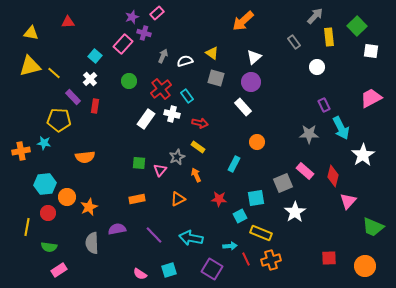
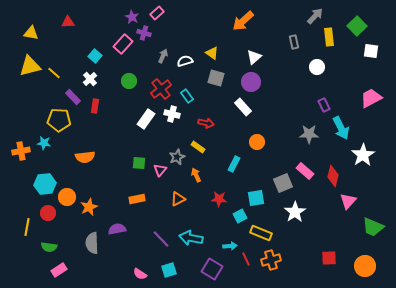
purple star at (132, 17): rotated 24 degrees counterclockwise
gray rectangle at (294, 42): rotated 24 degrees clockwise
red arrow at (200, 123): moved 6 px right
purple line at (154, 235): moved 7 px right, 4 px down
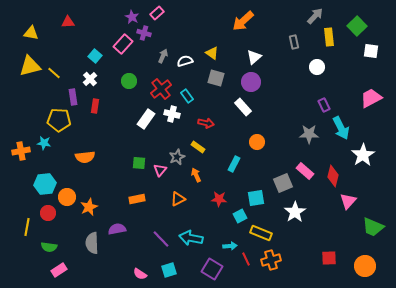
purple rectangle at (73, 97): rotated 35 degrees clockwise
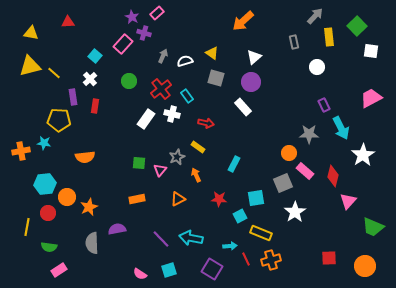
orange circle at (257, 142): moved 32 px right, 11 px down
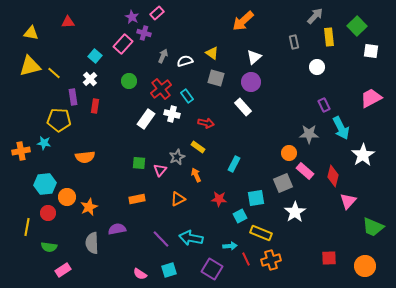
pink rectangle at (59, 270): moved 4 px right
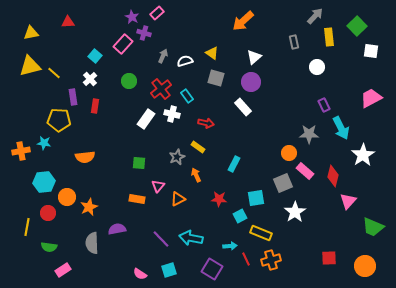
yellow triangle at (31, 33): rotated 21 degrees counterclockwise
pink triangle at (160, 170): moved 2 px left, 16 px down
cyan hexagon at (45, 184): moved 1 px left, 2 px up
orange rectangle at (137, 199): rotated 21 degrees clockwise
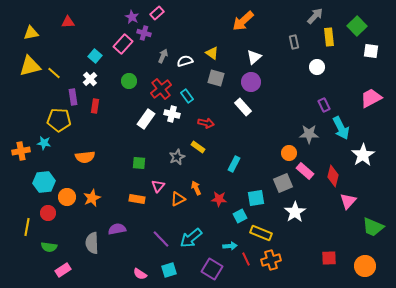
orange arrow at (196, 175): moved 13 px down
orange star at (89, 207): moved 3 px right, 9 px up
cyan arrow at (191, 238): rotated 50 degrees counterclockwise
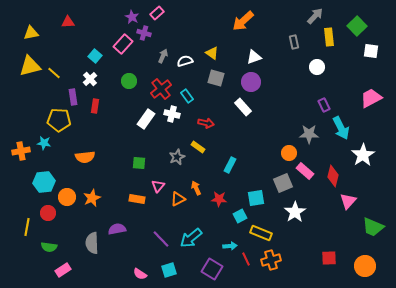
white triangle at (254, 57): rotated 21 degrees clockwise
cyan rectangle at (234, 164): moved 4 px left, 1 px down
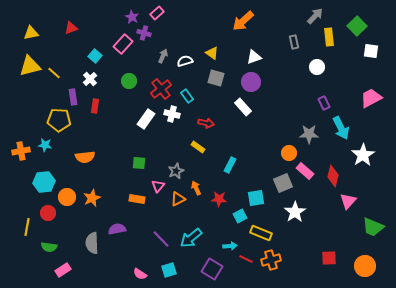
red triangle at (68, 22): moved 3 px right, 6 px down; rotated 16 degrees counterclockwise
purple rectangle at (324, 105): moved 2 px up
cyan star at (44, 143): moved 1 px right, 2 px down
gray star at (177, 157): moved 1 px left, 14 px down
red line at (246, 259): rotated 40 degrees counterclockwise
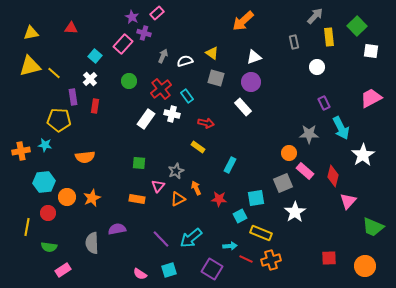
red triangle at (71, 28): rotated 24 degrees clockwise
